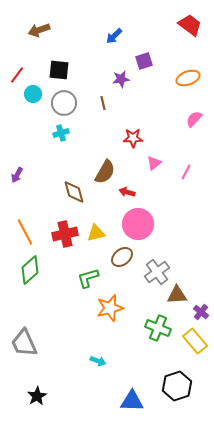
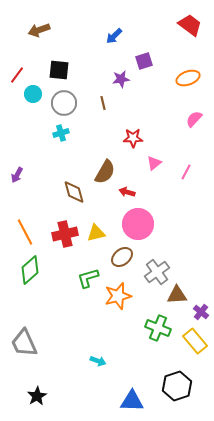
orange star: moved 8 px right, 12 px up
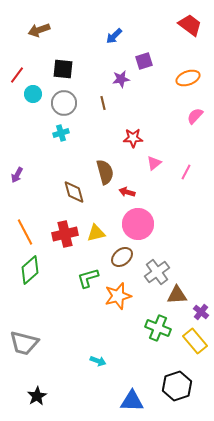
black square: moved 4 px right, 1 px up
pink semicircle: moved 1 px right, 3 px up
brown semicircle: rotated 45 degrees counterclockwise
gray trapezoid: rotated 52 degrees counterclockwise
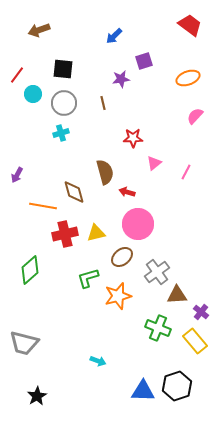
orange line: moved 18 px right, 26 px up; rotated 52 degrees counterclockwise
blue triangle: moved 11 px right, 10 px up
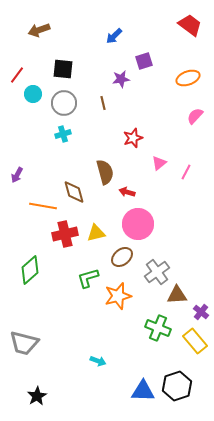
cyan cross: moved 2 px right, 1 px down
red star: rotated 18 degrees counterclockwise
pink triangle: moved 5 px right
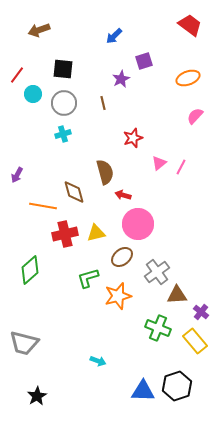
purple star: rotated 18 degrees counterclockwise
pink line: moved 5 px left, 5 px up
red arrow: moved 4 px left, 3 px down
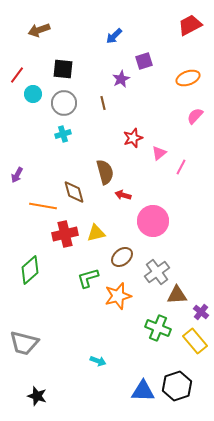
red trapezoid: rotated 65 degrees counterclockwise
pink triangle: moved 10 px up
pink circle: moved 15 px right, 3 px up
black star: rotated 24 degrees counterclockwise
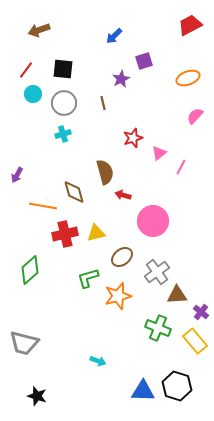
red line: moved 9 px right, 5 px up
black hexagon: rotated 24 degrees counterclockwise
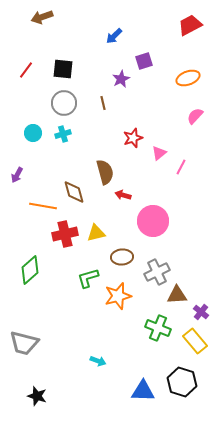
brown arrow: moved 3 px right, 13 px up
cyan circle: moved 39 px down
brown ellipse: rotated 35 degrees clockwise
gray cross: rotated 10 degrees clockwise
black hexagon: moved 5 px right, 4 px up
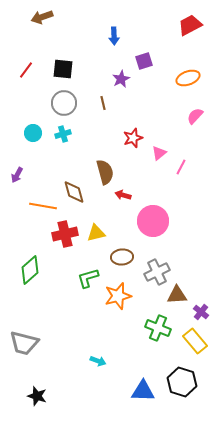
blue arrow: rotated 48 degrees counterclockwise
